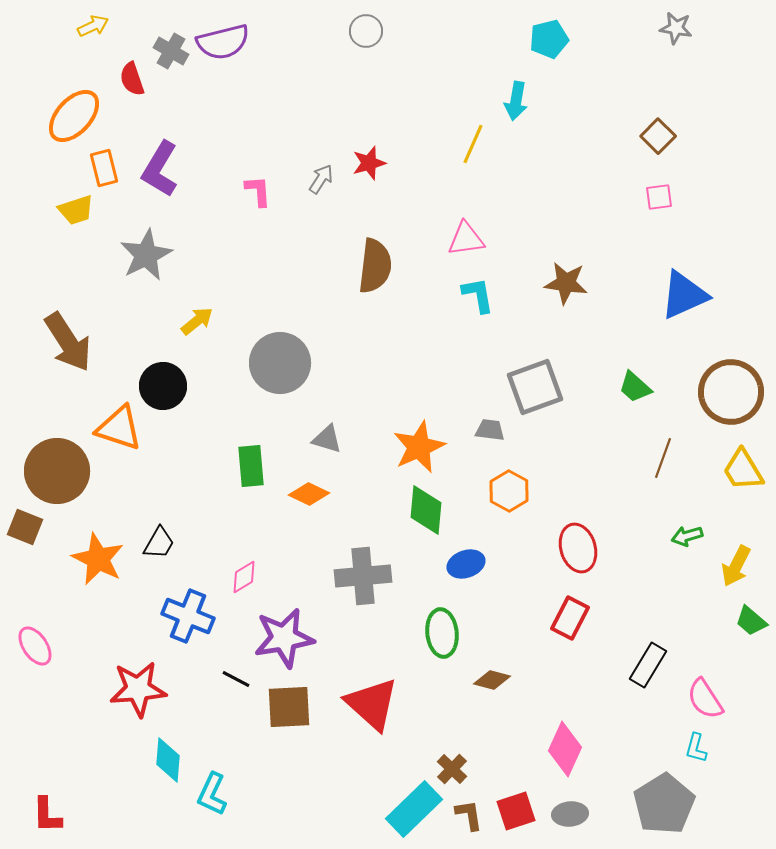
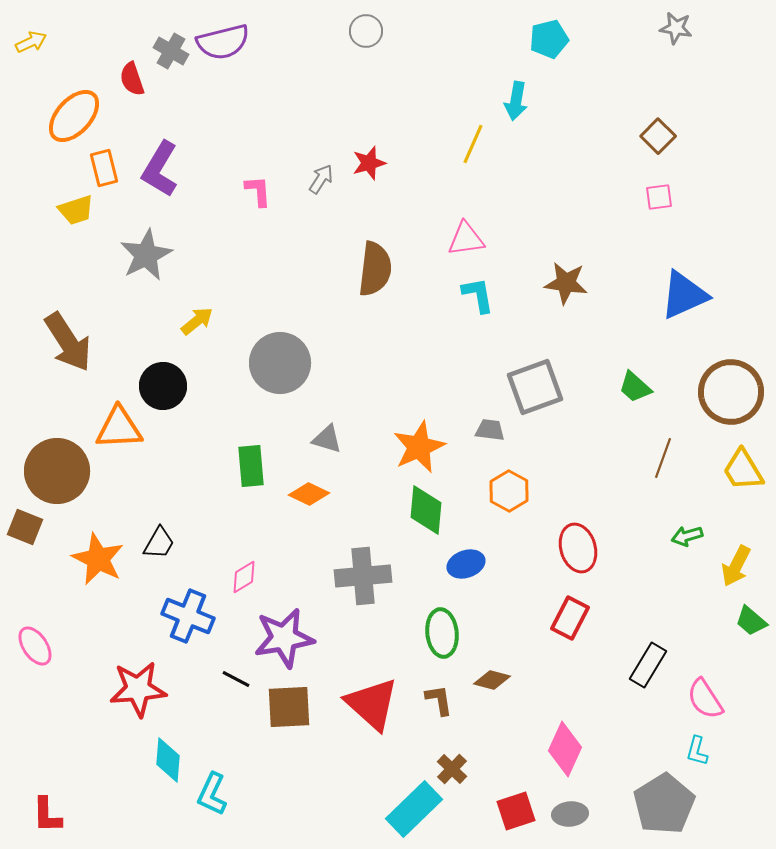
yellow arrow at (93, 26): moved 62 px left, 16 px down
brown semicircle at (375, 266): moved 3 px down
orange triangle at (119, 428): rotated 21 degrees counterclockwise
cyan L-shape at (696, 748): moved 1 px right, 3 px down
brown L-shape at (469, 815): moved 30 px left, 115 px up
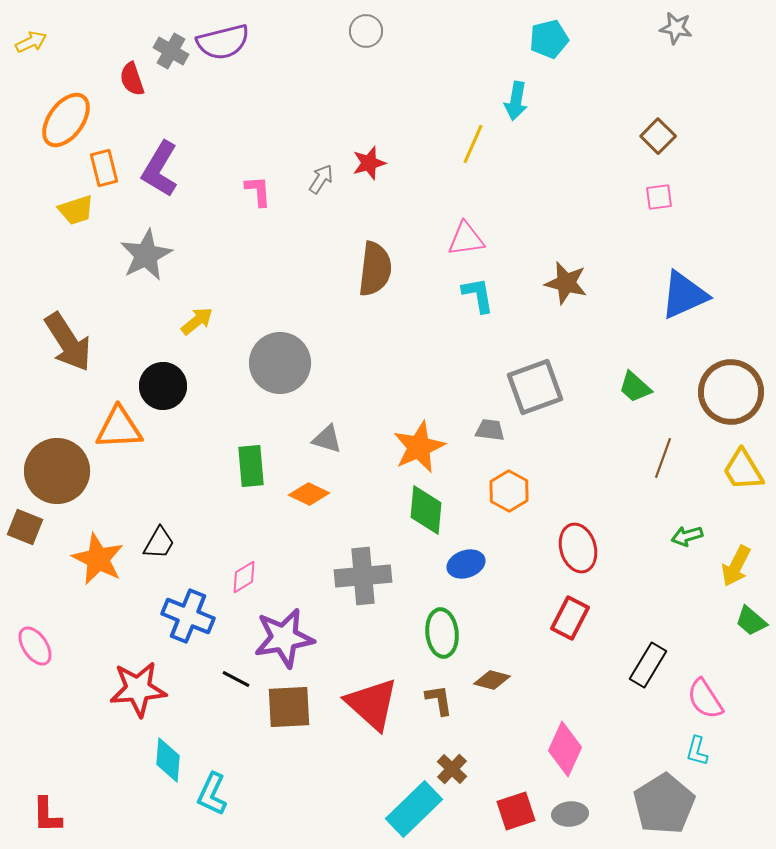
orange ellipse at (74, 116): moved 8 px left, 4 px down; rotated 6 degrees counterclockwise
brown star at (566, 283): rotated 6 degrees clockwise
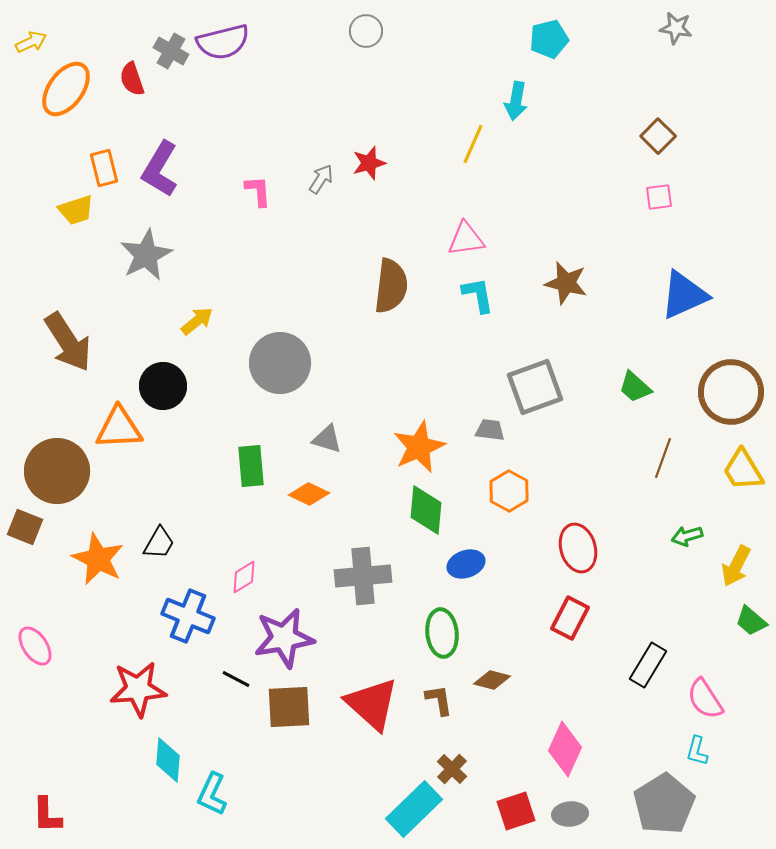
orange ellipse at (66, 120): moved 31 px up
brown semicircle at (375, 269): moved 16 px right, 17 px down
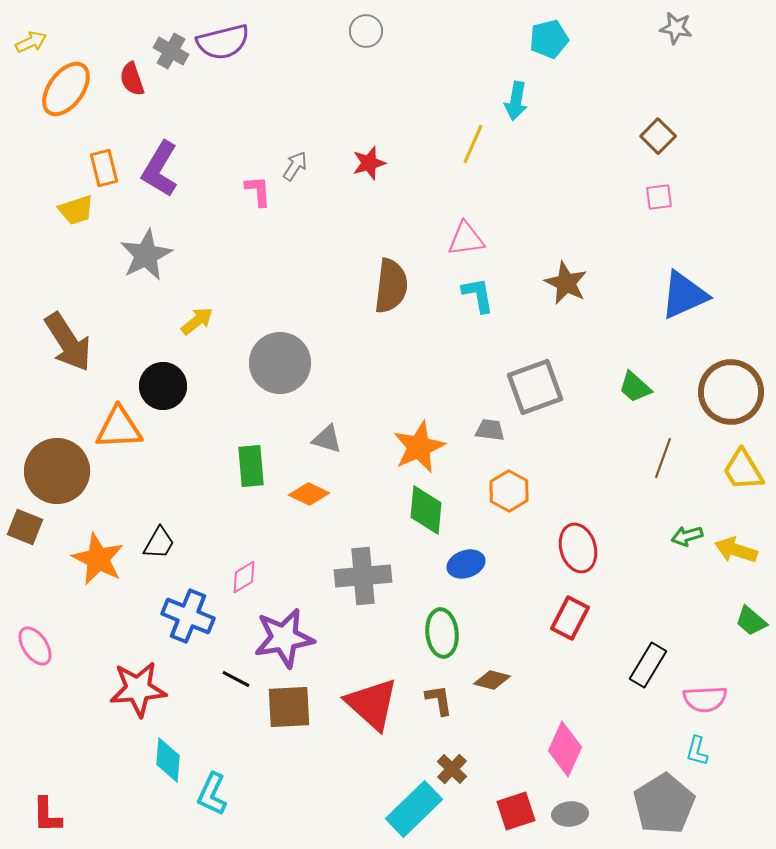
gray arrow at (321, 179): moved 26 px left, 13 px up
brown star at (566, 283): rotated 12 degrees clockwise
yellow arrow at (736, 566): moved 16 px up; rotated 81 degrees clockwise
pink semicircle at (705, 699): rotated 60 degrees counterclockwise
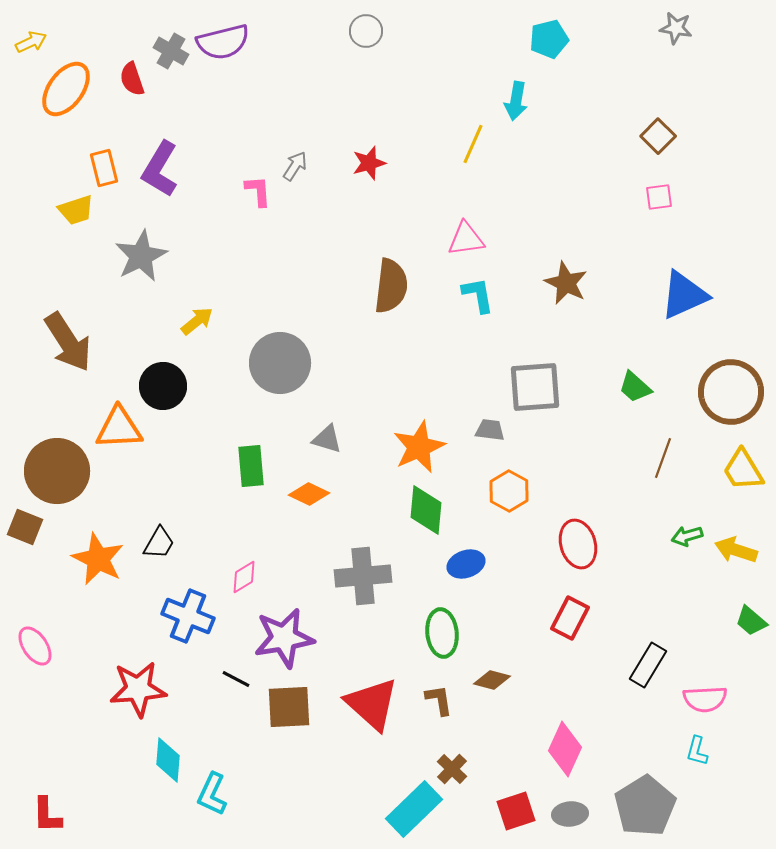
gray star at (146, 255): moved 5 px left, 1 px down
gray square at (535, 387): rotated 16 degrees clockwise
red ellipse at (578, 548): moved 4 px up
gray pentagon at (664, 804): moved 19 px left, 2 px down
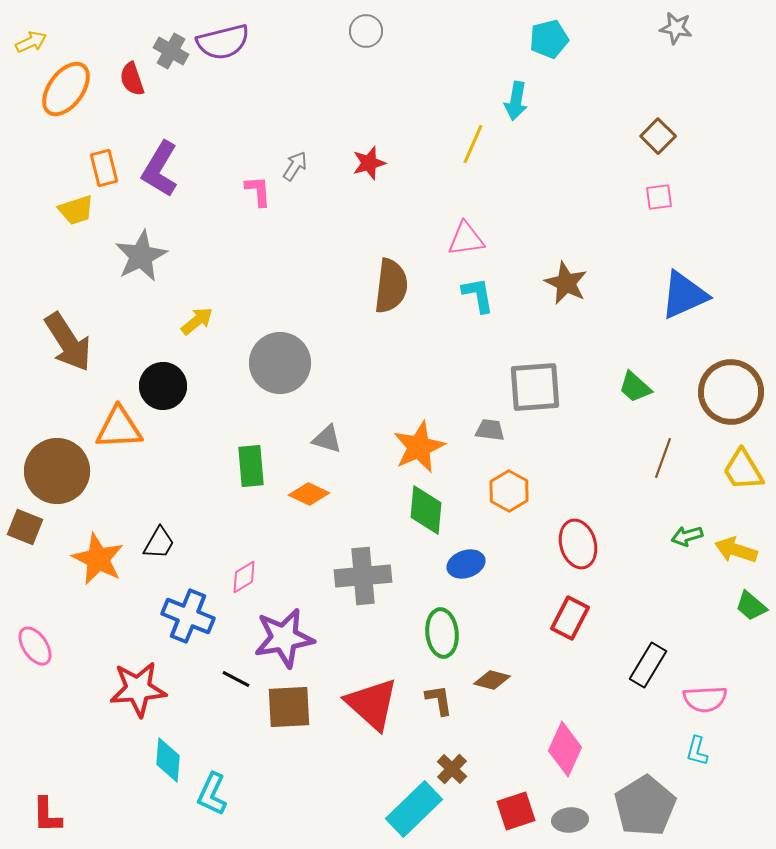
green trapezoid at (751, 621): moved 15 px up
gray ellipse at (570, 814): moved 6 px down
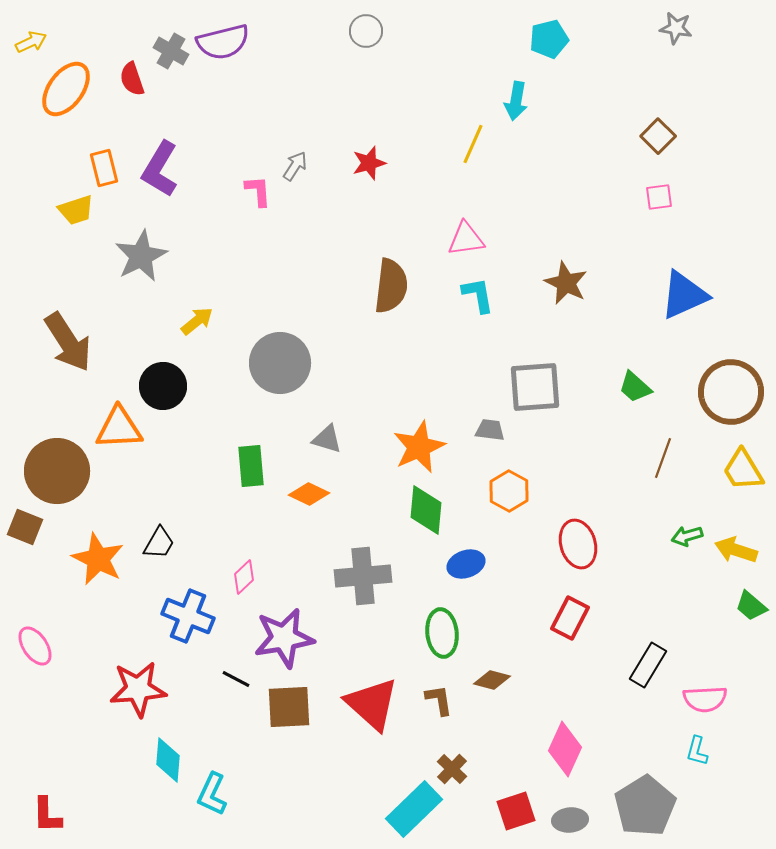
pink diamond at (244, 577): rotated 12 degrees counterclockwise
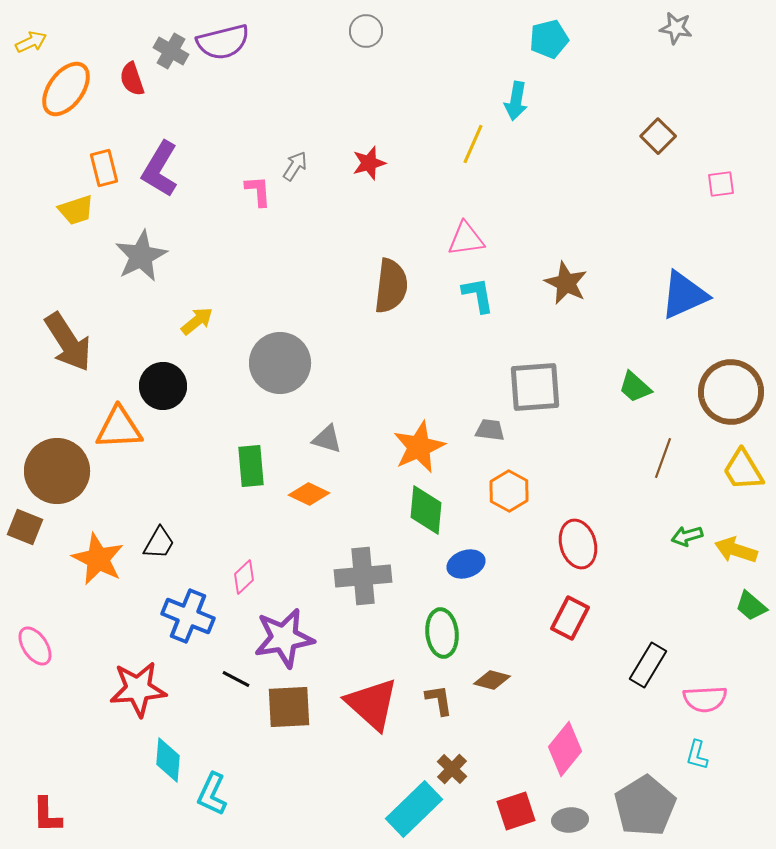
pink square at (659, 197): moved 62 px right, 13 px up
pink diamond at (565, 749): rotated 14 degrees clockwise
cyan L-shape at (697, 751): moved 4 px down
